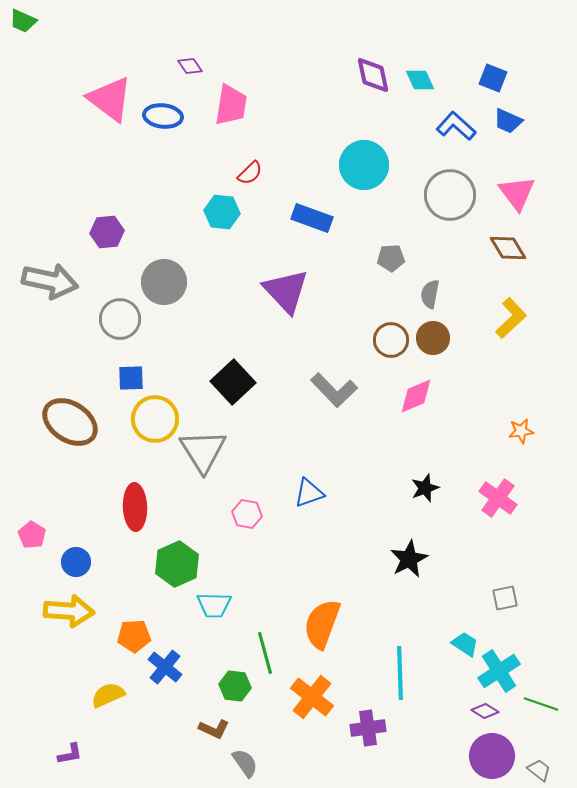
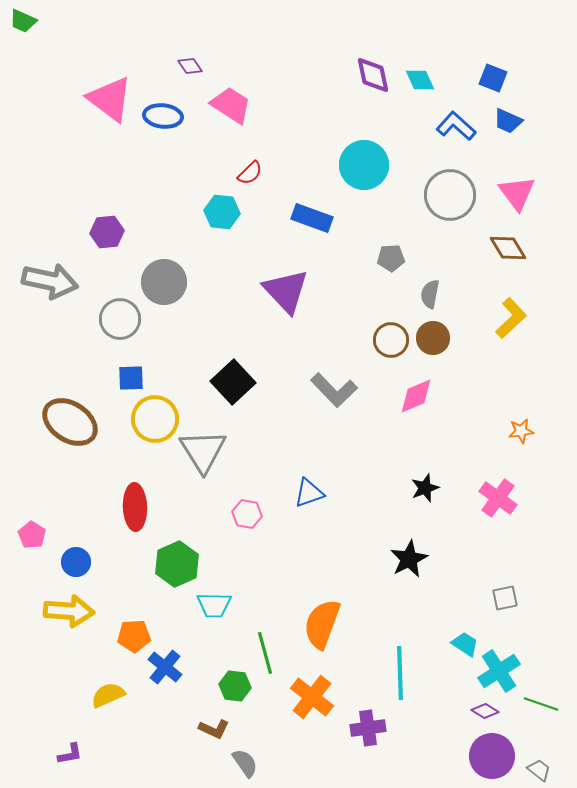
pink trapezoid at (231, 105): rotated 66 degrees counterclockwise
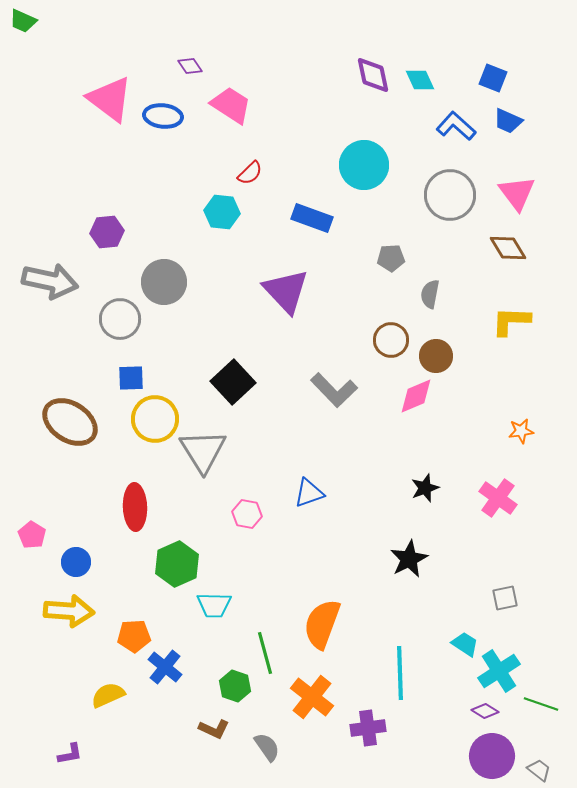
yellow L-shape at (511, 318): moved 3 px down; rotated 135 degrees counterclockwise
brown circle at (433, 338): moved 3 px right, 18 px down
green hexagon at (235, 686): rotated 12 degrees clockwise
gray semicircle at (245, 763): moved 22 px right, 16 px up
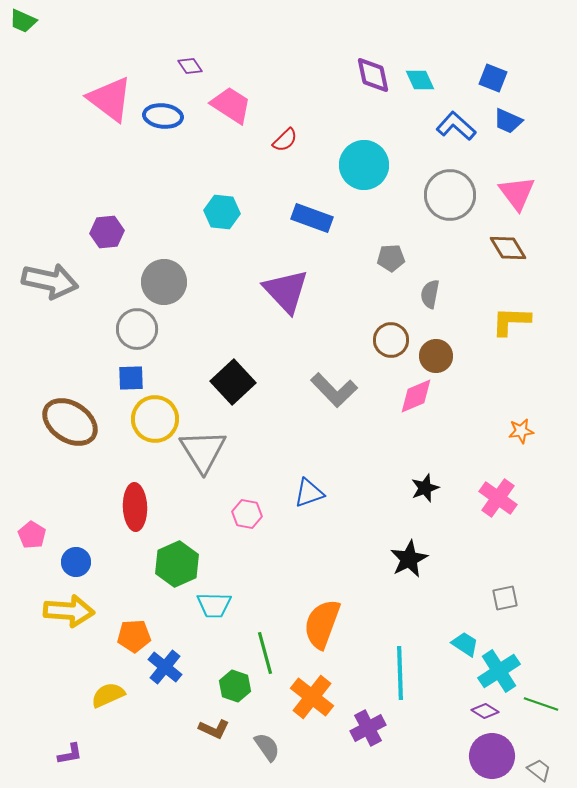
red semicircle at (250, 173): moved 35 px right, 33 px up
gray circle at (120, 319): moved 17 px right, 10 px down
purple cross at (368, 728): rotated 20 degrees counterclockwise
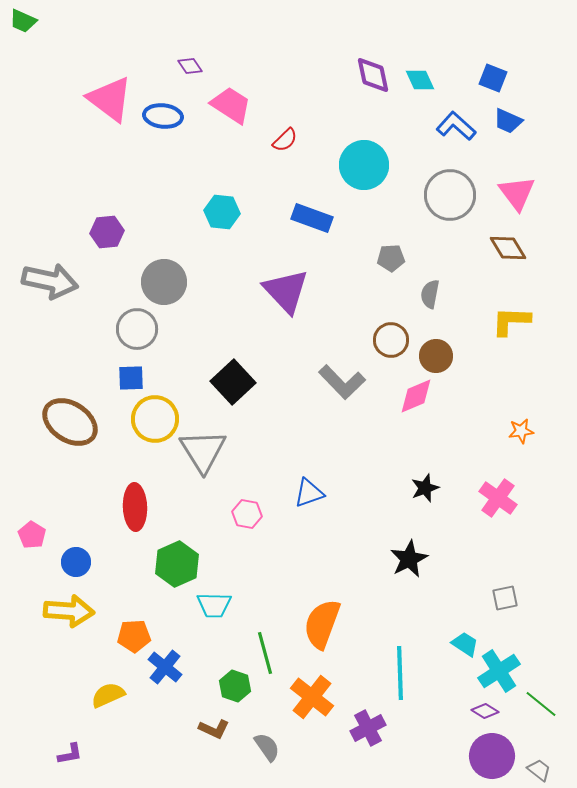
gray L-shape at (334, 390): moved 8 px right, 8 px up
green line at (541, 704): rotated 20 degrees clockwise
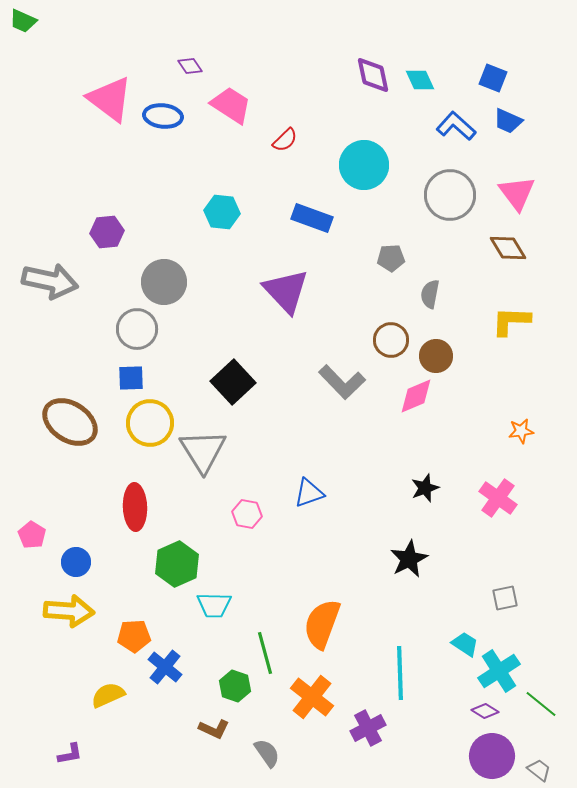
yellow circle at (155, 419): moved 5 px left, 4 px down
gray semicircle at (267, 747): moved 6 px down
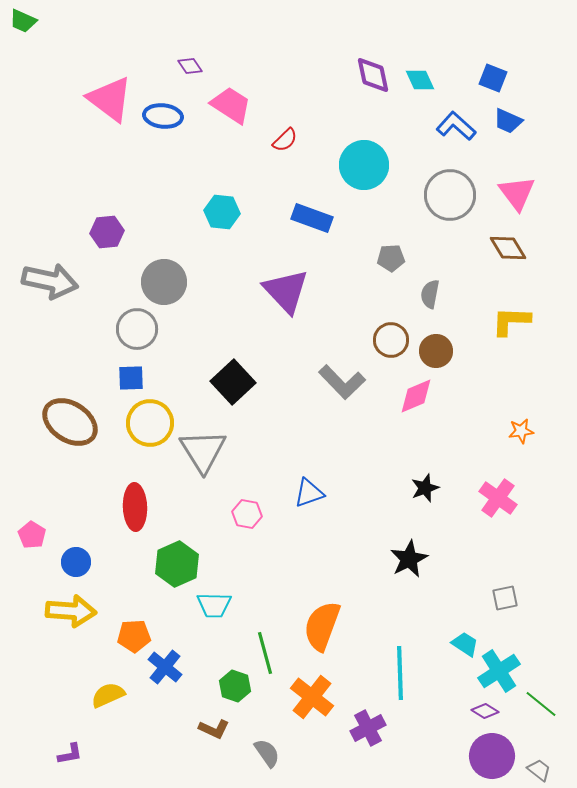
brown circle at (436, 356): moved 5 px up
yellow arrow at (69, 611): moved 2 px right
orange semicircle at (322, 624): moved 2 px down
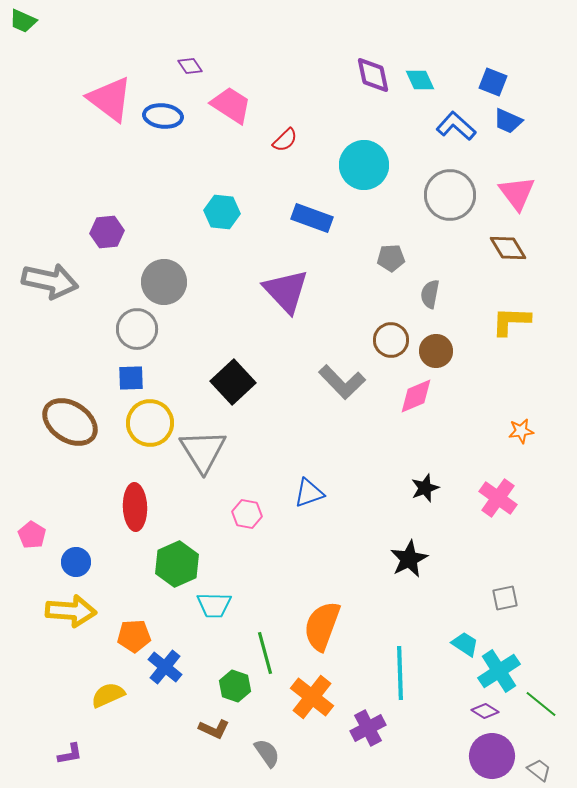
blue square at (493, 78): moved 4 px down
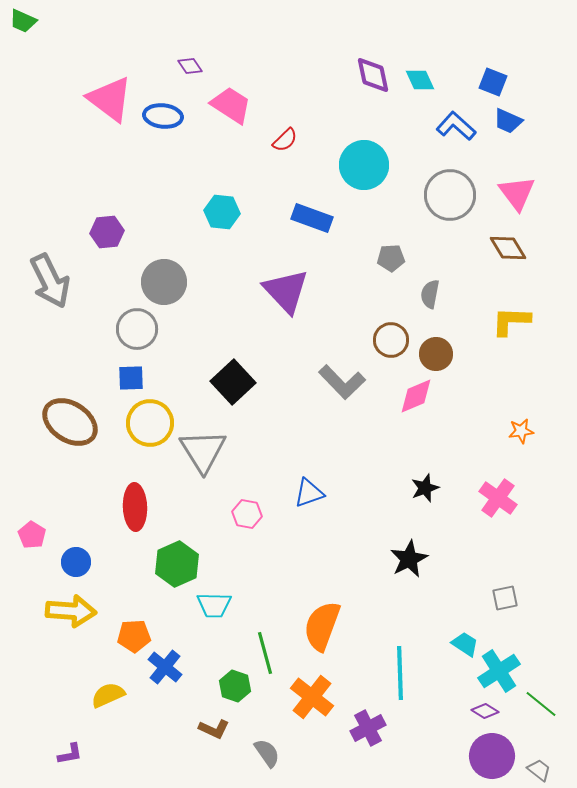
gray arrow at (50, 281): rotated 52 degrees clockwise
brown circle at (436, 351): moved 3 px down
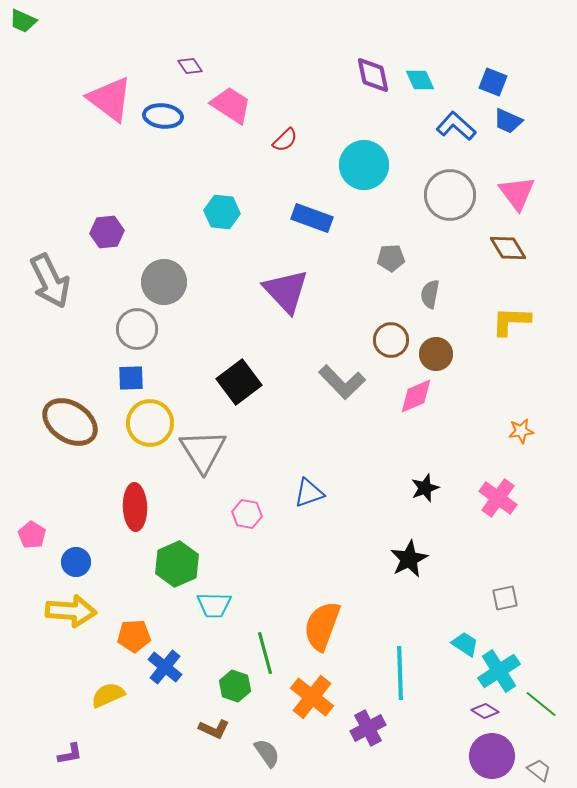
black square at (233, 382): moved 6 px right; rotated 6 degrees clockwise
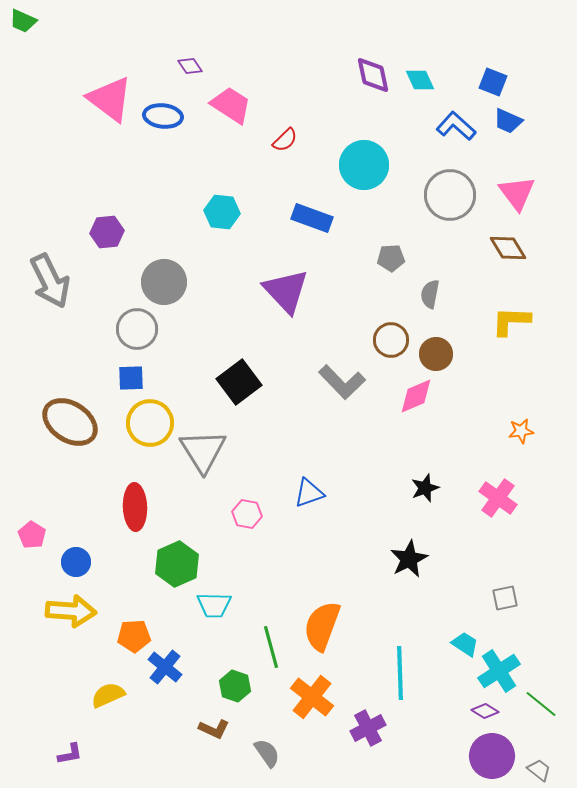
green line at (265, 653): moved 6 px right, 6 px up
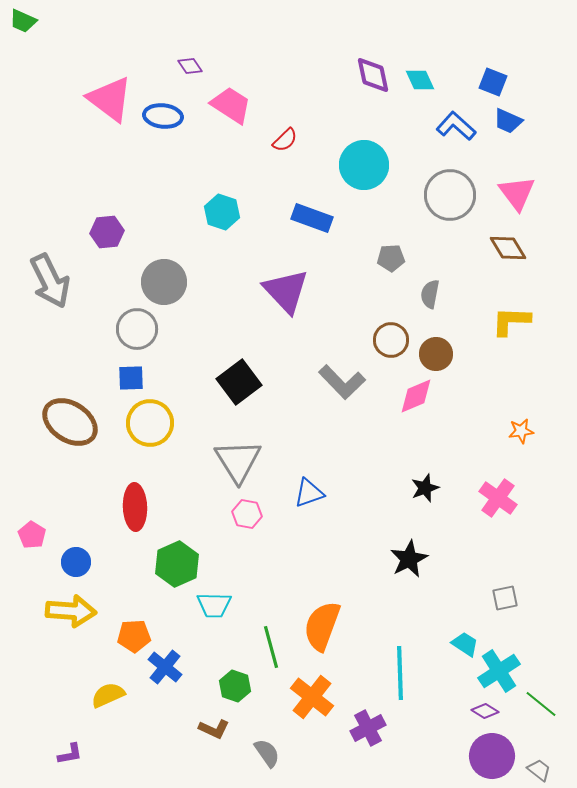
cyan hexagon at (222, 212): rotated 12 degrees clockwise
gray triangle at (203, 451): moved 35 px right, 10 px down
